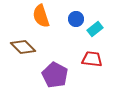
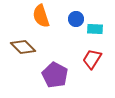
cyan rectangle: rotated 42 degrees clockwise
red trapezoid: rotated 65 degrees counterclockwise
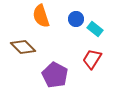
cyan rectangle: rotated 35 degrees clockwise
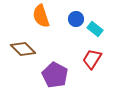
brown diamond: moved 2 px down
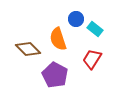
orange semicircle: moved 17 px right, 23 px down
brown diamond: moved 5 px right
